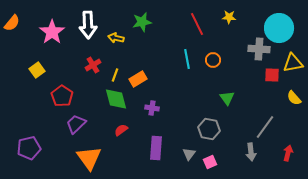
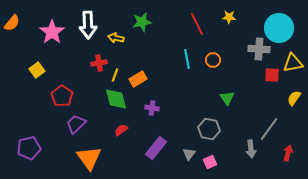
red cross: moved 6 px right, 2 px up; rotated 21 degrees clockwise
yellow semicircle: rotated 77 degrees clockwise
gray line: moved 4 px right, 2 px down
purple rectangle: rotated 35 degrees clockwise
gray arrow: moved 3 px up
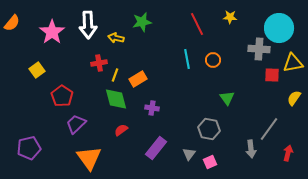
yellow star: moved 1 px right
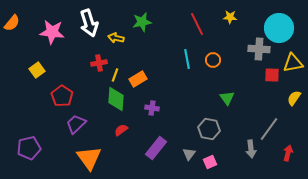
white arrow: moved 1 px right, 2 px up; rotated 16 degrees counterclockwise
pink star: rotated 30 degrees counterclockwise
green diamond: rotated 20 degrees clockwise
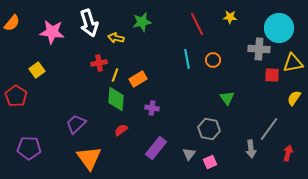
red pentagon: moved 46 px left
purple pentagon: rotated 15 degrees clockwise
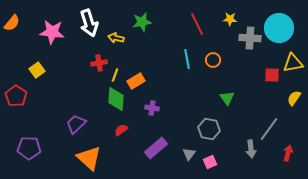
yellow star: moved 2 px down
gray cross: moved 9 px left, 11 px up
orange rectangle: moved 2 px left, 2 px down
purple rectangle: rotated 10 degrees clockwise
orange triangle: rotated 12 degrees counterclockwise
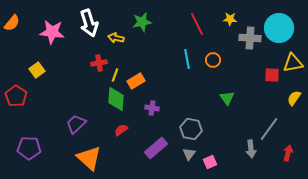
gray hexagon: moved 18 px left
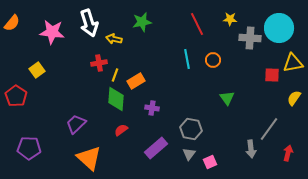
yellow arrow: moved 2 px left, 1 px down
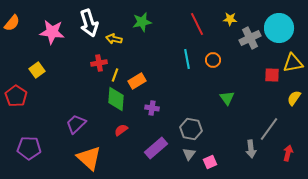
gray cross: rotated 30 degrees counterclockwise
orange rectangle: moved 1 px right
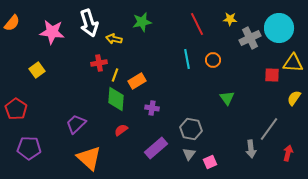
yellow triangle: rotated 15 degrees clockwise
red pentagon: moved 13 px down
